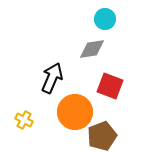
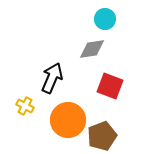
orange circle: moved 7 px left, 8 px down
yellow cross: moved 1 px right, 14 px up
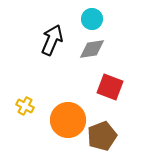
cyan circle: moved 13 px left
black arrow: moved 38 px up
red square: moved 1 px down
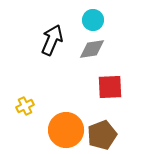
cyan circle: moved 1 px right, 1 px down
red square: rotated 24 degrees counterclockwise
yellow cross: rotated 36 degrees clockwise
orange circle: moved 2 px left, 10 px down
brown pentagon: moved 1 px up
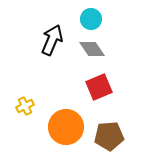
cyan circle: moved 2 px left, 1 px up
gray diamond: rotated 64 degrees clockwise
red square: moved 11 px left; rotated 20 degrees counterclockwise
orange circle: moved 3 px up
brown pentagon: moved 7 px right, 1 px down; rotated 16 degrees clockwise
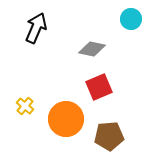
cyan circle: moved 40 px right
black arrow: moved 16 px left, 12 px up
gray diamond: rotated 44 degrees counterclockwise
yellow cross: rotated 24 degrees counterclockwise
orange circle: moved 8 px up
